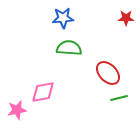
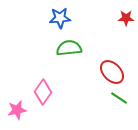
blue star: moved 3 px left
green semicircle: rotated 10 degrees counterclockwise
red ellipse: moved 4 px right, 1 px up
pink diamond: rotated 45 degrees counterclockwise
green line: rotated 48 degrees clockwise
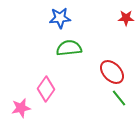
pink diamond: moved 3 px right, 3 px up
green line: rotated 18 degrees clockwise
pink star: moved 4 px right, 2 px up
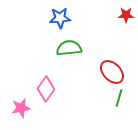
red star: moved 3 px up
green line: rotated 54 degrees clockwise
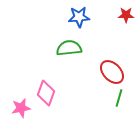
blue star: moved 19 px right, 1 px up
pink diamond: moved 4 px down; rotated 15 degrees counterclockwise
